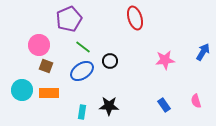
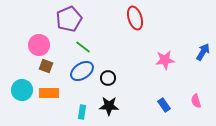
black circle: moved 2 px left, 17 px down
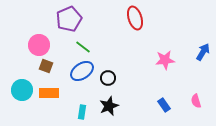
black star: rotated 24 degrees counterclockwise
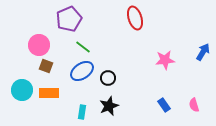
pink semicircle: moved 2 px left, 4 px down
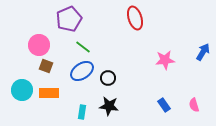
black star: rotated 30 degrees clockwise
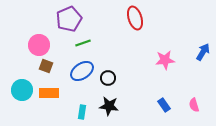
green line: moved 4 px up; rotated 56 degrees counterclockwise
